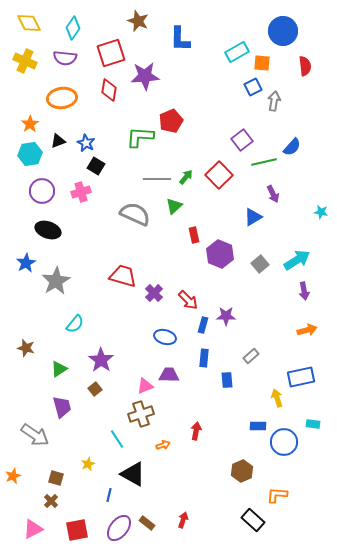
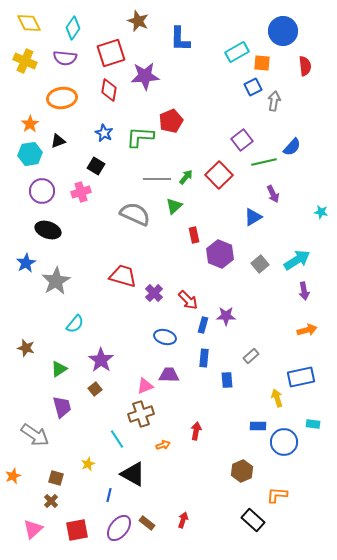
blue star at (86, 143): moved 18 px right, 10 px up
pink triangle at (33, 529): rotated 15 degrees counterclockwise
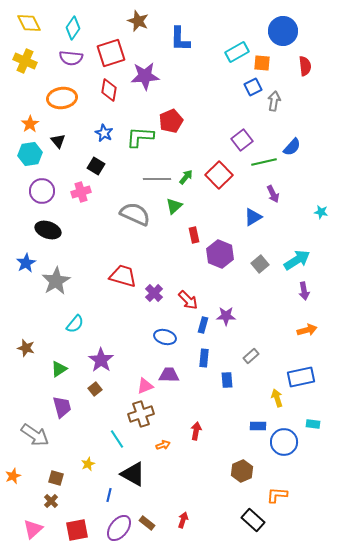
purple semicircle at (65, 58): moved 6 px right
black triangle at (58, 141): rotated 49 degrees counterclockwise
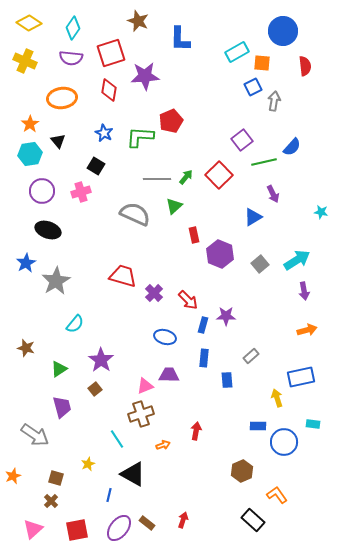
yellow diamond at (29, 23): rotated 30 degrees counterclockwise
orange L-shape at (277, 495): rotated 50 degrees clockwise
